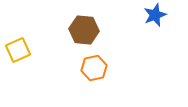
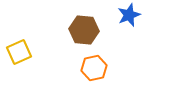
blue star: moved 26 px left
yellow square: moved 1 px right, 2 px down
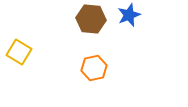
brown hexagon: moved 7 px right, 11 px up
yellow square: rotated 35 degrees counterclockwise
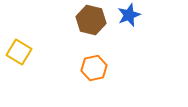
brown hexagon: moved 1 px down; rotated 8 degrees clockwise
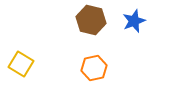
blue star: moved 5 px right, 6 px down
yellow square: moved 2 px right, 12 px down
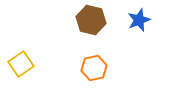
blue star: moved 5 px right, 1 px up
yellow square: rotated 25 degrees clockwise
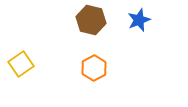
orange hexagon: rotated 15 degrees counterclockwise
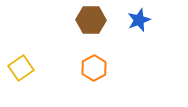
brown hexagon: rotated 12 degrees counterclockwise
yellow square: moved 4 px down
